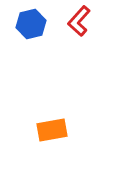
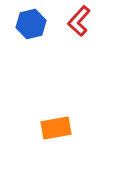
orange rectangle: moved 4 px right, 2 px up
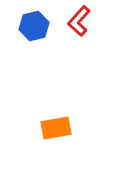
blue hexagon: moved 3 px right, 2 px down
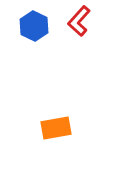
blue hexagon: rotated 20 degrees counterclockwise
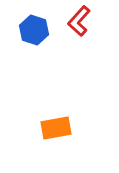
blue hexagon: moved 4 px down; rotated 8 degrees counterclockwise
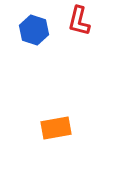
red L-shape: rotated 28 degrees counterclockwise
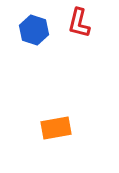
red L-shape: moved 2 px down
